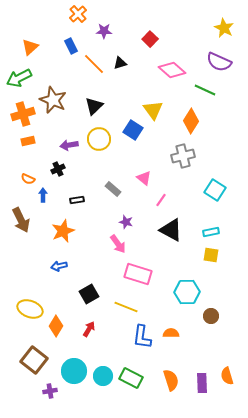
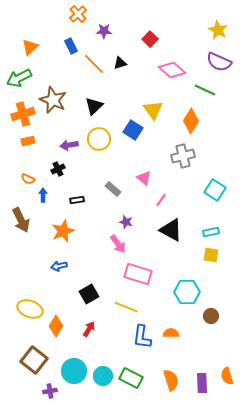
yellow star at (224, 28): moved 6 px left, 2 px down
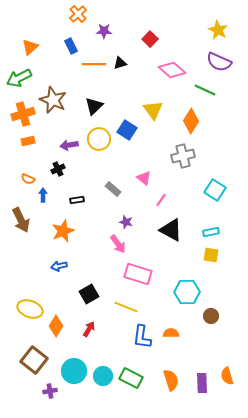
orange line at (94, 64): rotated 45 degrees counterclockwise
blue square at (133, 130): moved 6 px left
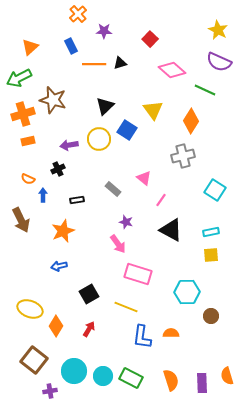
brown star at (53, 100): rotated 8 degrees counterclockwise
black triangle at (94, 106): moved 11 px right
yellow square at (211, 255): rotated 14 degrees counterclockwise
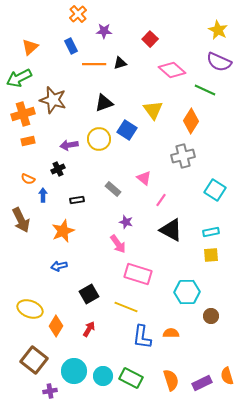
black triangle at (105, 106): moved 1 px left, 3 px up; rotated 24 degrees clockwise
purple rectangle at (202, 383): rotated 66 degrees clockwise
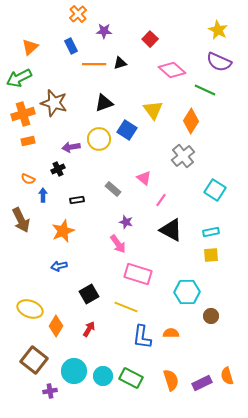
brown star at (53, 100): moved 1 px right, 3 px down
purple arrow at (69, 145): moved 2 px right, 2 px down
gray cross at (183, 156): rotated 25 degrees counterclockwise
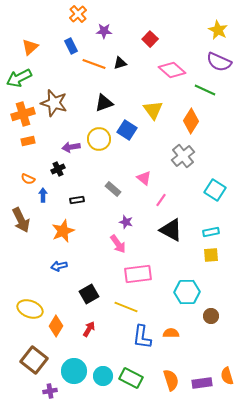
orange line at (94, 64): rotated 20 degrees clockwise
pink rectangle at (138, 274): rotated 24 degrees counterclockwise
purple rectangle at (202, 383): rotated 18 degrees clockwise
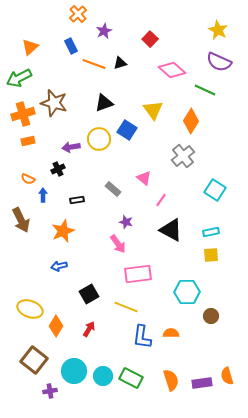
purple star at (104, 31): rotated 28 degrees counterclockwise
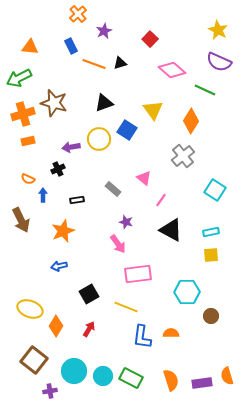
orange triangle at (30, 47): rotated 48 degrees clockwise
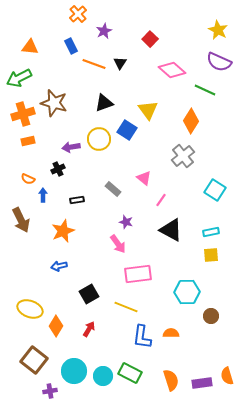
black triangle at (120, 63): rotated 40 degrees counterclockwise
yellow triangle at (153, 110): moved 5 px left
green rectangle at (131, 378): moved 1 px left, 5 px up
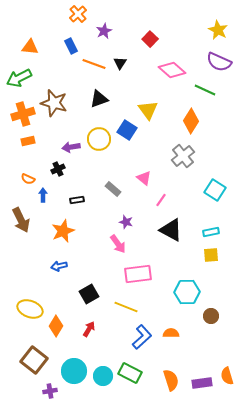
black triangle at (104, 103): moved 5 px left, 4 px up
blue L-shape at (142, 337): rotated 140 degrees counterclockwise
